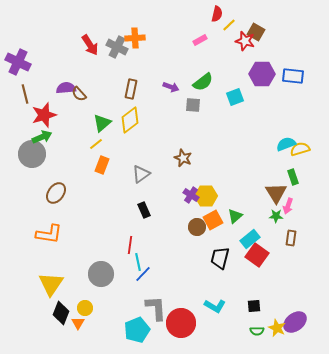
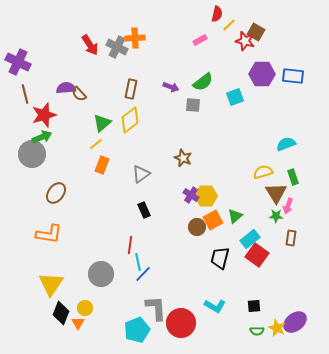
yellow semicircle at (300, 149): moved 37 px left, 23 px down
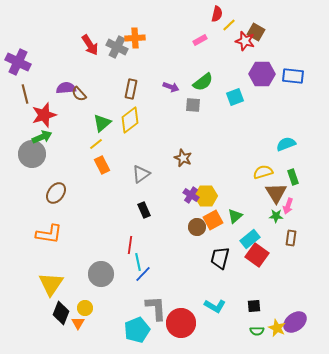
orange rectangle at (102, 165): rotated 48 degrees counterclockwise
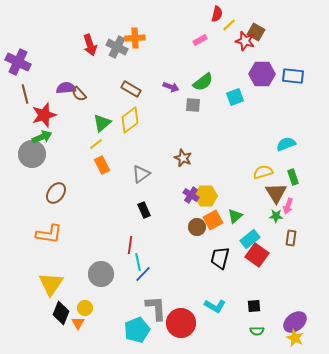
red arrow at (90, 45): rotated 15 degrees clockwise
brown rectangle at (131, 89): rotated 72 degrees counterclockwise
yellow star at (277, 328): moved 18 px right, 10 px down
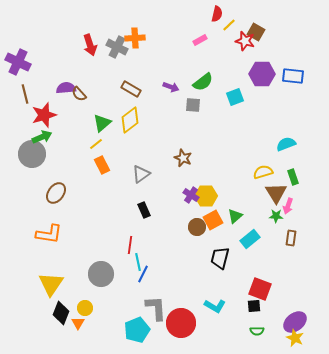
red square at (257, 255): moved 3 px right, 34 px down; rotated 15 degrees counterclockwise
blue line at (143, 274): rotated 18 degrees counterclockwise
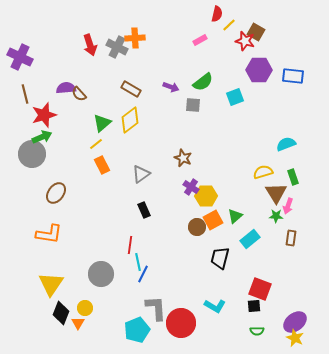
purple cross at (18, 62): moved 2 px right, 5 px up
purple hexagon at (262, 74): moved 3 px left, 4 px up
purple cross at (191, 195): moved 8 px up
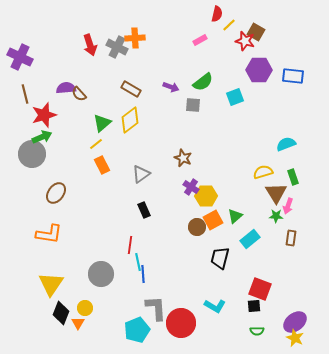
blue line at (143, 274): rotated 30 degrees counterclockwise
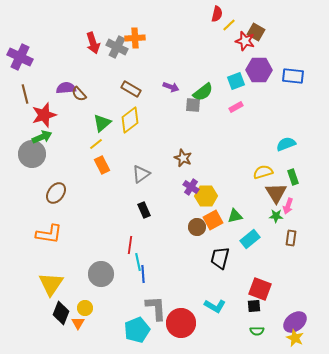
pink rectangle at (200, 40): moved 36 px right, 67 px down
red arrow at (90, 45): moved 3 px right, 2 px up
green semicircle at (203, 82): moved 10 px down
cyan square at (235, 97): moved 1 px right, 16 px up
green triangle at (235, 216): rotated 28 degrees clockwise
